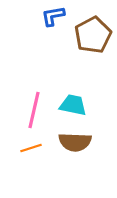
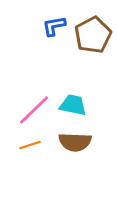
blue L-shape: moved 1 px right, 10 px down
pink line: rotated 33 degrees clockwise
orange line: moved 1 px left, 3 px up
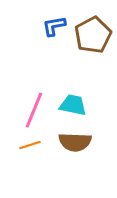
pink line: rotated 24 degrees counterclockwise
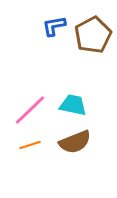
pink line: moved 4 px left; rotated 24 degrees clockwise
brown semicircle: rotated 24 degrees counterclockwise
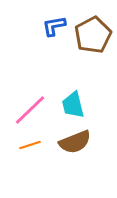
cyan trapezoid: rotated 116 degrees counterclockwise
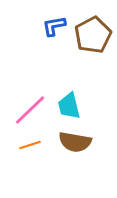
cyan trapezoid: moved 4 px left, 1 px down
brown semicircle: rotated 32 degrees clockwise
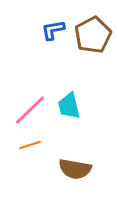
blue L-shape: moved 1 px left, 4 px down
brown semicircle: moved 27 px down
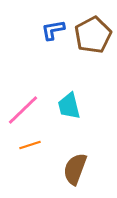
pink line: moved 7 px left
brown semicircle: rotated 100 degrees clockwise
